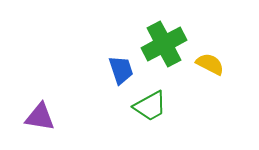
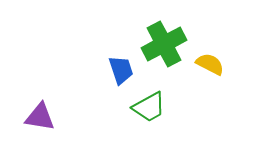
green trapezoid: moved 1 px left, 1 px down
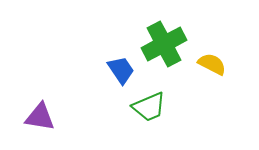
yellow semicircle: moved 2 px right
blue trapezoid: rotated 16 degrees counterclockwise
green trapezoid: rotated 6 degrees clockwise
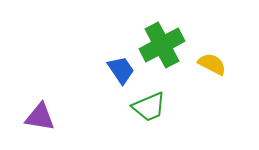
green cross: moved 2 px left, 1 px down
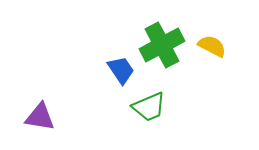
yellow semicircle: moved 18 px up
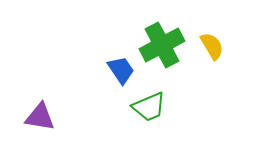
yellow semicircle: rotated 32 degrees clockwise
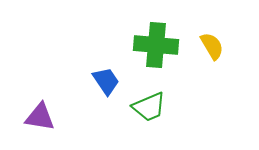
green cross: moved 6 px left; rotated 33 degrees clockwise
blue trapezoid: moved 15 px left, 11 px down
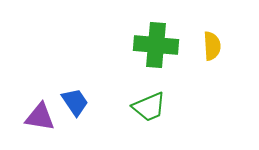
yellow semicircle: rotated 28 degrees clockwise
blue trapezoid: moved 31 px left, 21 px down
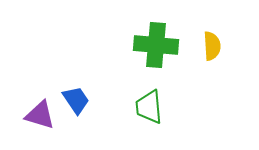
blue trapezoid: moved 1 px right, 2 px up
green trapezoid: rotated 108 degrees clockwise
purple triangle: moved 2 px up; rotated 8 degrees clockwise
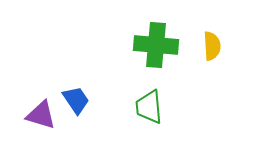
purple triangle: moved 1 px right
